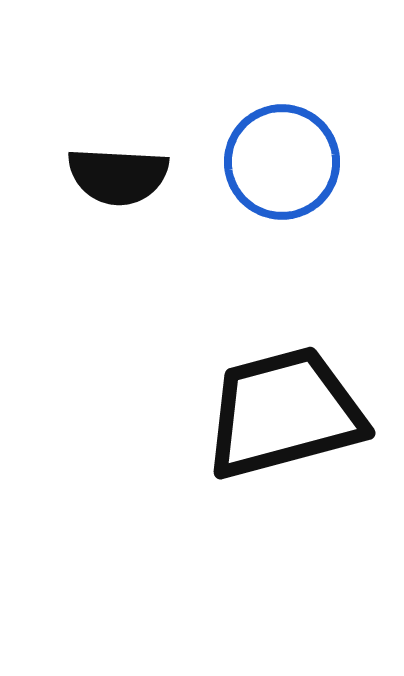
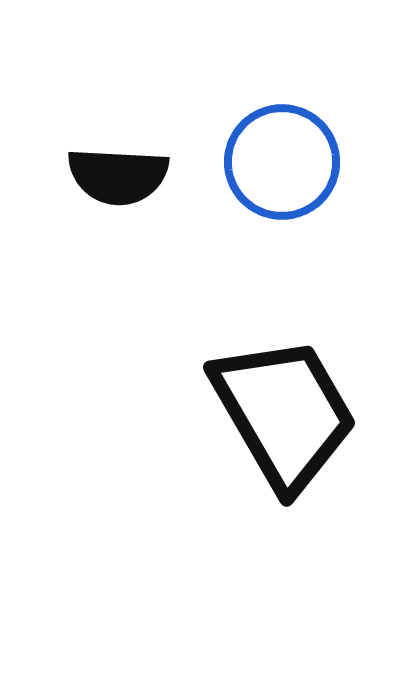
black trapezoid: rotated 75 degrees clockwise
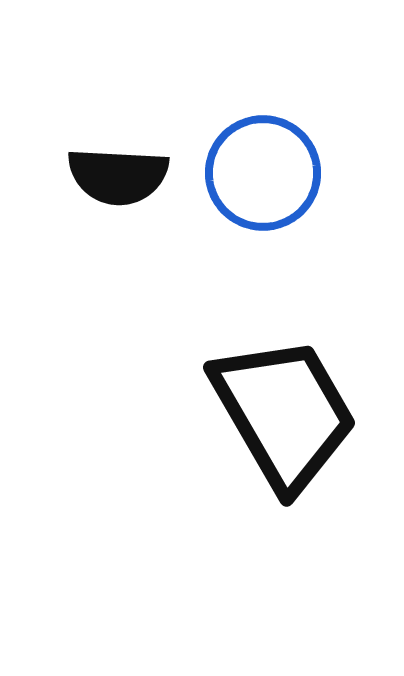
blue circle: moved 19 px left, 11 px down
